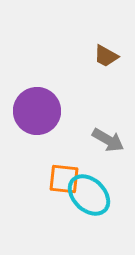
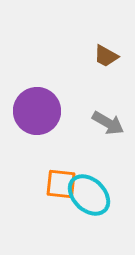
gray arrow: moved 17 px up
orange square: moved 3 px left, 5 px down
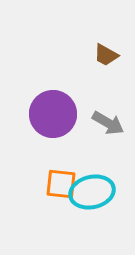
brown trapezoid: moved 1 px up
purple circle: moved 16 px right, 3 px down
cyan ellipse: moved 3 px right, 3 px up; rotated 57 degrees counterclockwise
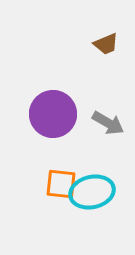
brown trapezoid: moved 11 px up; rotated 52 degrees counterclockwise
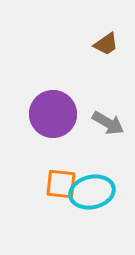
brown trapezoid: rotated 12 degrees counterclockwise
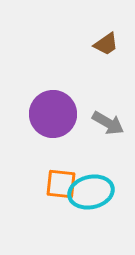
cyan ellipse: moved 1 px left
